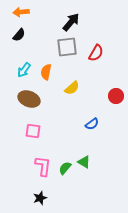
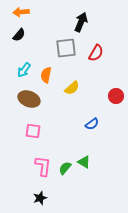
black arrow: moved 10 px right; rotated 18 degrees counterclockwise
gray square: moved 1 px left, 1 px down
orange semicircle: moved 3 px down
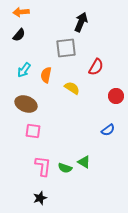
red semicircle: moved 14 px down
yellow semicircle: rotated 105 degrees counterclockwise
brown ellipse: moved 3 px left, 5 px down
blue semicircle: moved 16 px right, 6 px down
green semicircle: rotated 112 degrees counterclockwise
